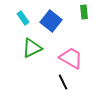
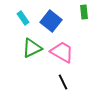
pink trapezoid: moved 9 px left, 6 px up
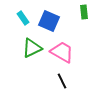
blue square: moved 2 px left; rotated 15 degrees counterclockwise
black line: moved 1 px left, 1 px up
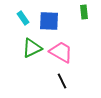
blue square: rotated 20 degrees counterclockwise
pink trapezoid: moved 1 px left
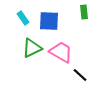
black line: moved 18 px right, 6 px up; rotated 21 degrees counterclockwise
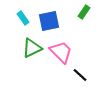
green rectangle: rotated 40 degrees clockwise
blue square: rotated 15 degrees counterclockwise
pink trapezoid: rotated 15 degrees clockwise
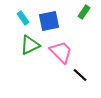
green triangle: moved 2 px left, 3 px up
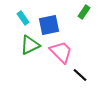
blue square: moved 4 px down
